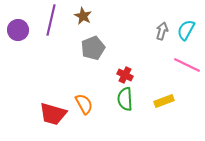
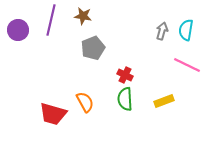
brown star: rotated 18 degrees counterclockwise
cyan semicircle: rotated 20 degrees counterclockwise
orange semicircle: moved 1 px right, 2 px up
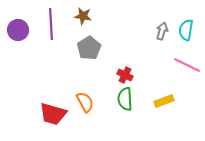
purple line: moved 4 px down; rotated 16 degrees counterclockwise
gray pentagon: moved 4 px left; rotated 10 degrees counterclockwise
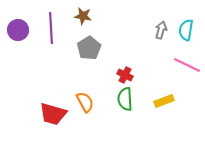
purple line: moved 4 px down
gray arrow: moved 1 px left, 1 px up
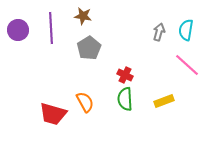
gray arrow: moved 2 px left, 2 px down
pink line: rotated 16 degrees clockwise
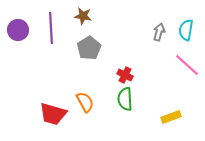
yellow rectangle: moved 7 px right, 16 px down
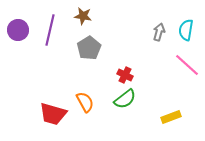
purple line: moved 1 px left, 2 px down; rotated 16 degrees clockwise
green semicircle: rotated 125 degrees counterclockwise
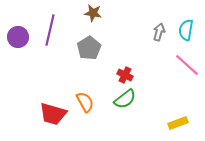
brown star: moved 10 px right, 3 px up
purple circle: moved 7 px down
yellow rectangle: moved 7 px right, 6 px down
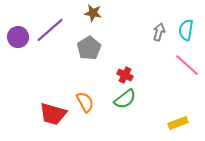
purple line: rotated 36 degrees clockwise
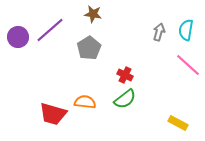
brown star: moved 1 px down
pink line: moved 1 px right
orange semicircle: rotated 55 degrees counterclockwise
yellow rectangle: rotated 48 degrees clockwise
